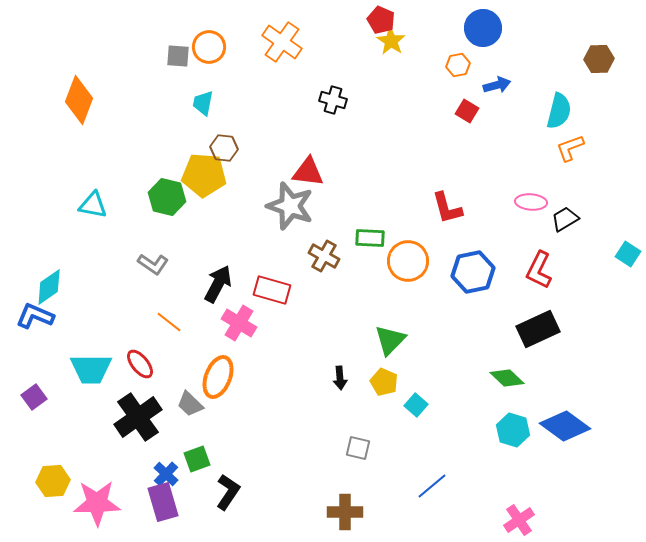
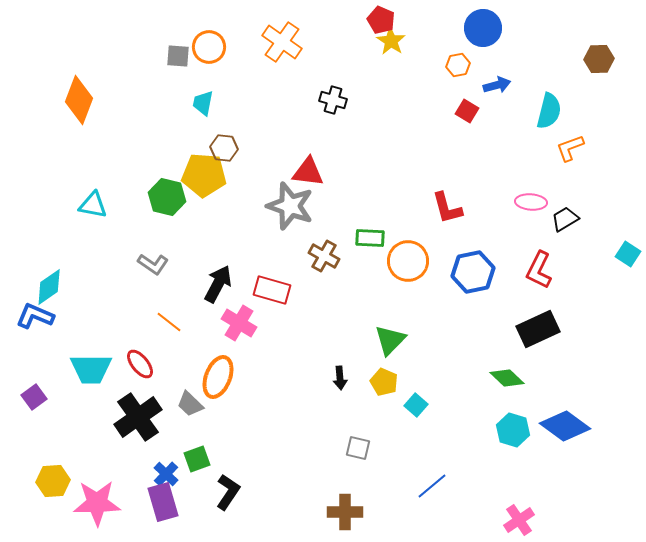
cyan semicircle at (559, 111): moved 10 px left
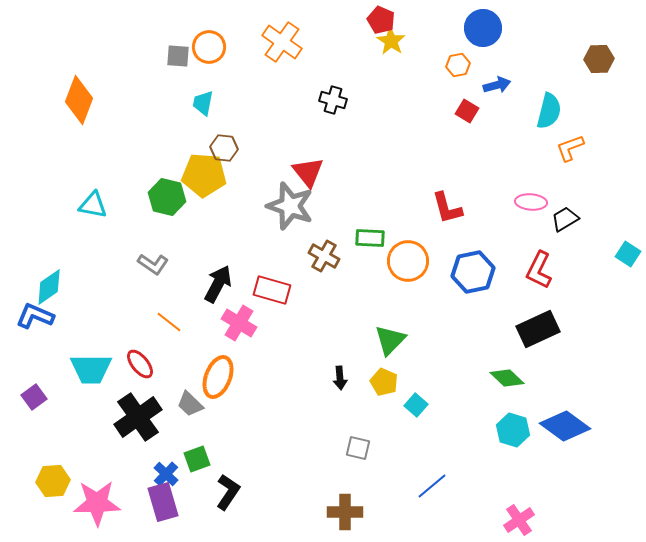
red triangle at (308, 172): rotated 44 degrees clockwise
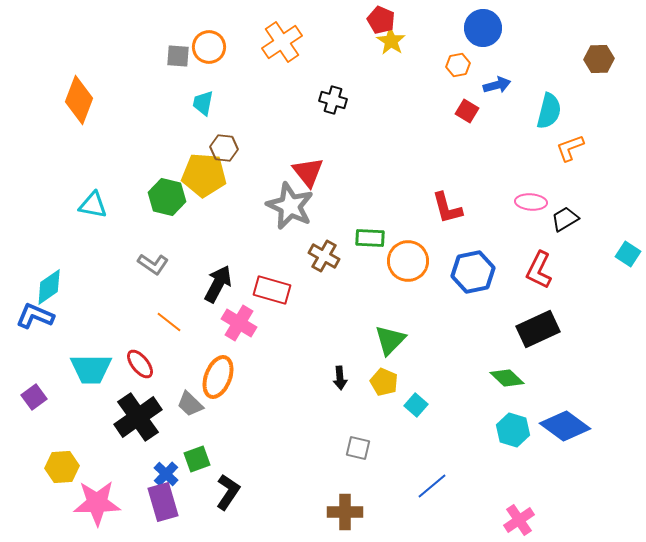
orange cross at (282, 42): rotated 21 degrees clockwise
gray star at (290, 206): rotated 6 degrees clockwise
yellow hexagon at (53, 481): moved 9 px right, 14 px up
